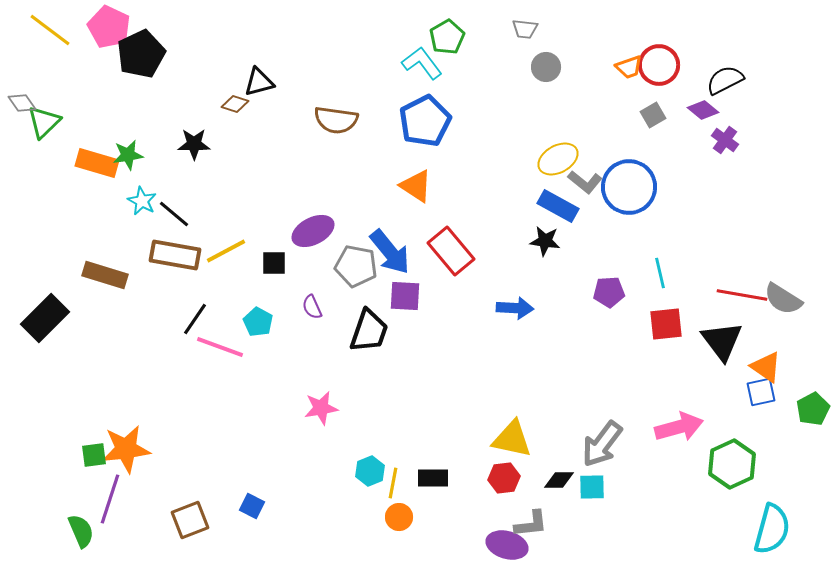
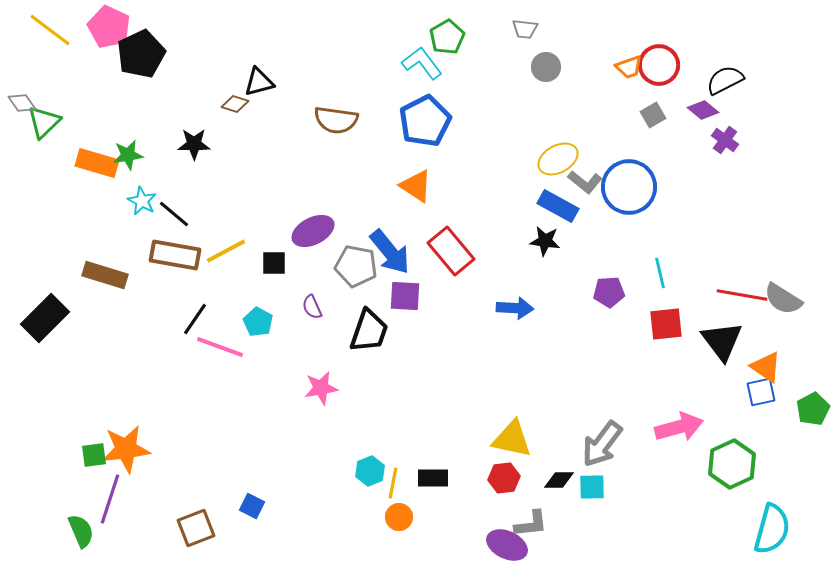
pink star at (321, 408): moved 20 px up
brown square at (190, 520): moved 6 px right, 8 px down
purple ellipse at (507, 545): rotated 9 degrees clockwise
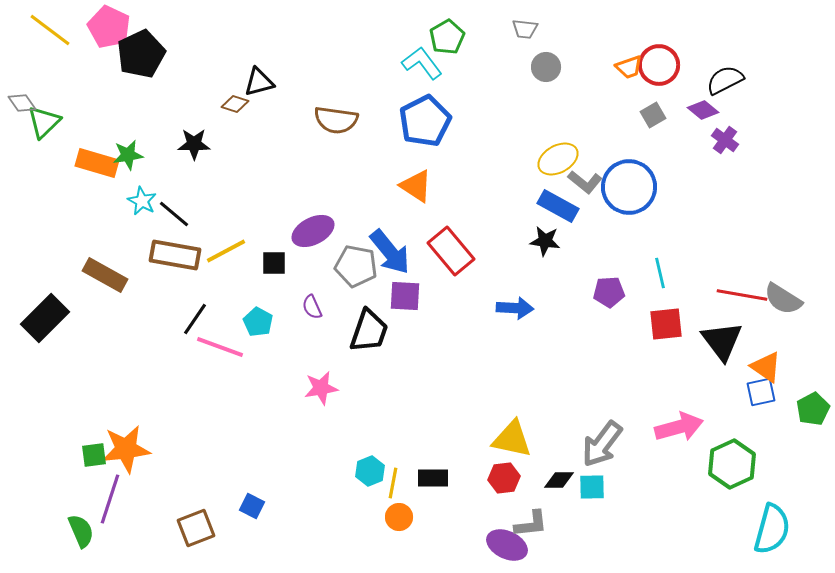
brown rectangle at (105, 275): rotated 12 degrees clockwise
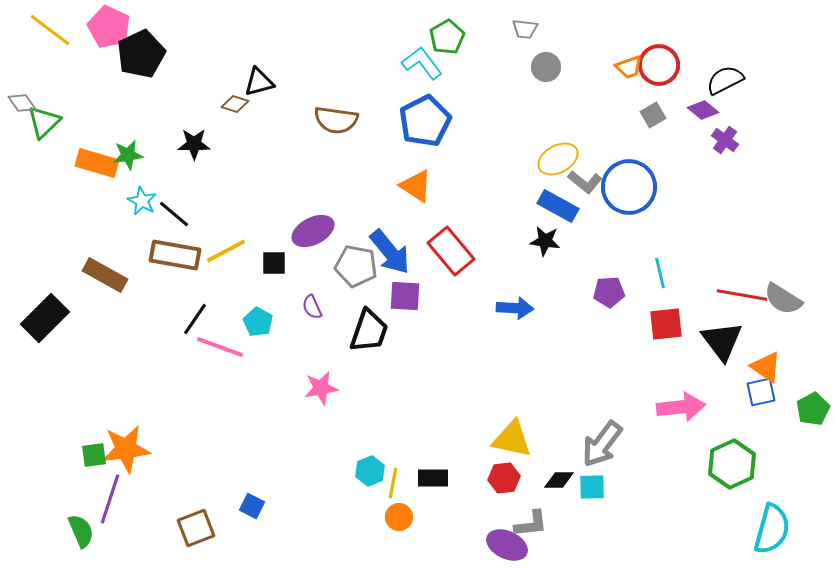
pink arrow at (679, 427): moved 2 px right, 20 px up; rotated 9 degrees clockwise
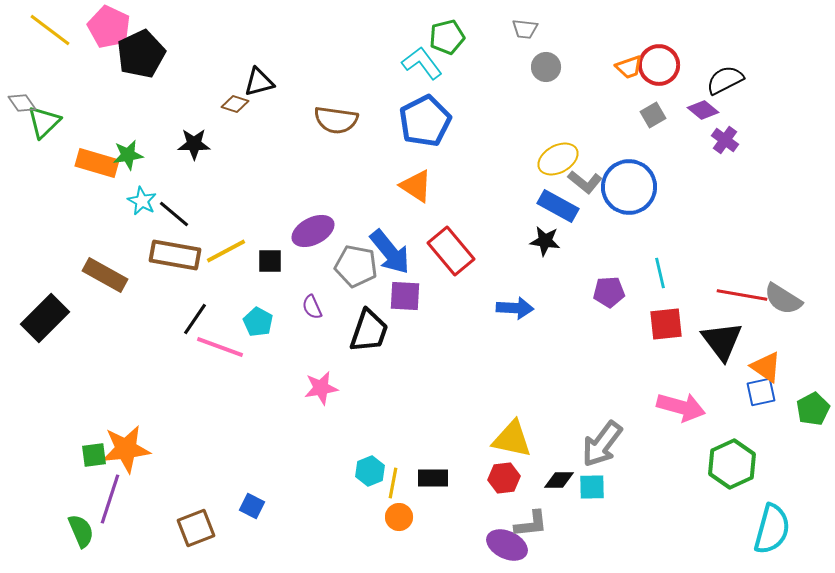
green pentagon at (447, 37): rotated 16 degrees clockwise
black square at (274, 263): moved 4 px left, 2 px up
pink arrow at (681, 407): rotated 21 degrees clockwise
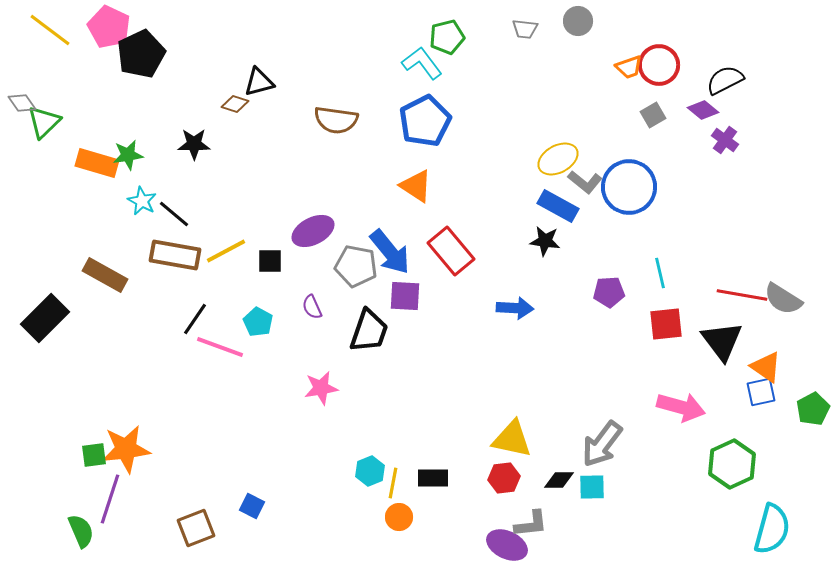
gray circle at (546, 67): moved 32 px right, 46 px up
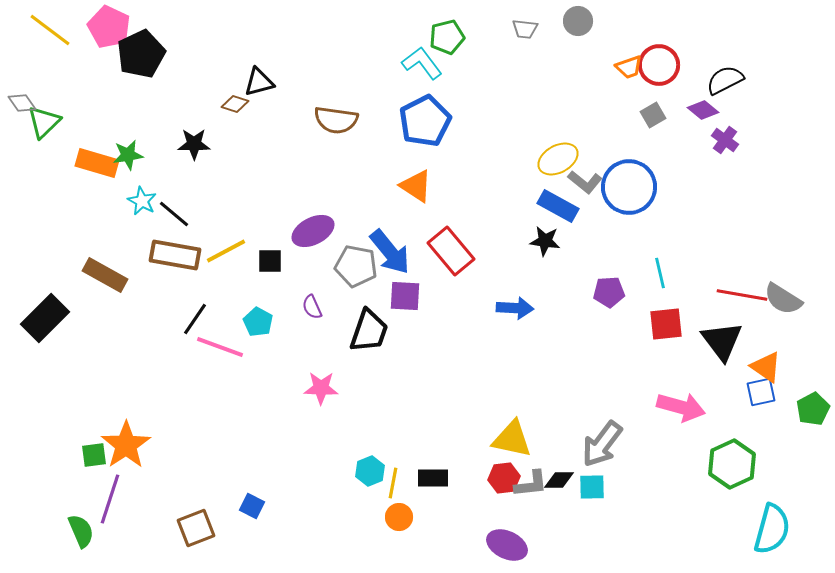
pink star at (321, 388): rotated 12 degrees clockwise
orange star at (126, 449): moved 4 px up; rotated 27 degrees counterclockwise
gray L-shape at (531, 524): moved 40 px up
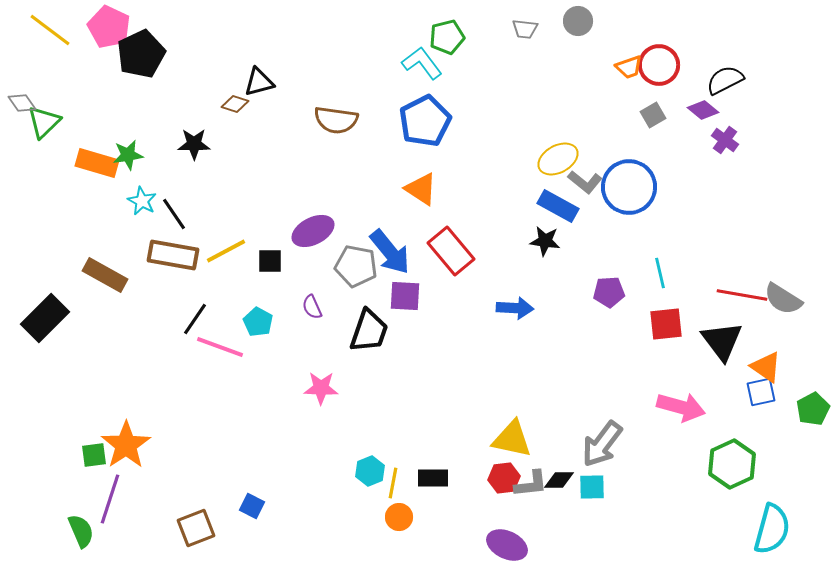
orange triangle at (416, 186): moved 5 px right, 3 px down
black line at (174, 214): rotated 16 degrees clockwise
brown rectangle at (175, 255): moved 2 px left
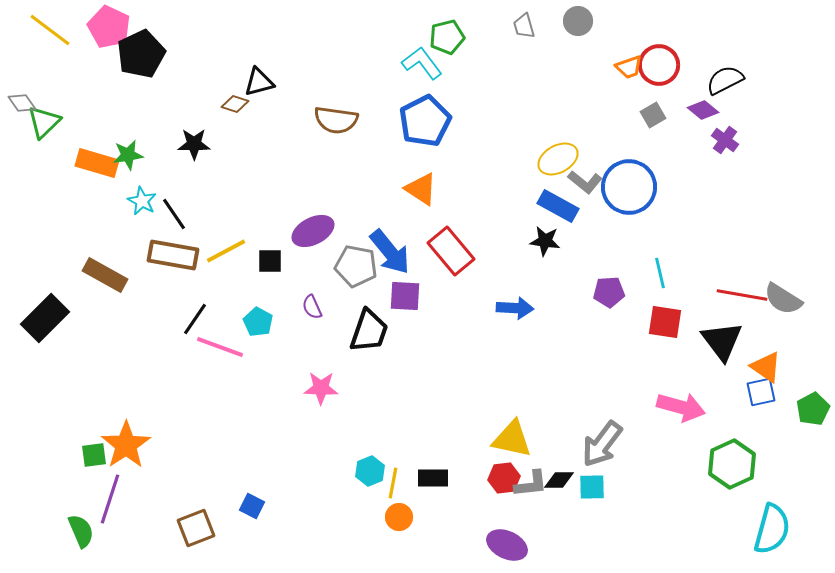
gray trapezoid at (525, 29): moved 1 px left, 3 px up; rotated 68 degrees clockwise
red square at (666, 324): moved 1 px left, 2 px up; rotated 15 degrees clockwise
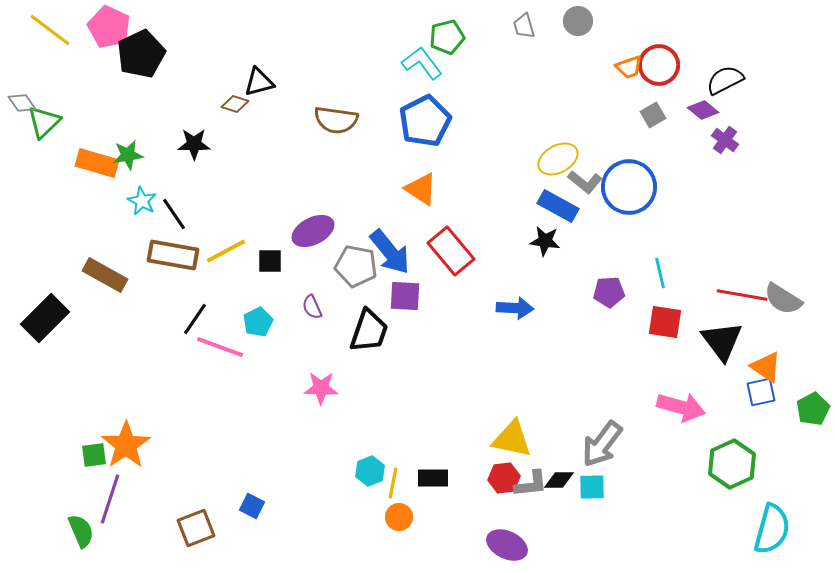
cyan pentagon at (258, 322): rotated 16 degrees clockwise
